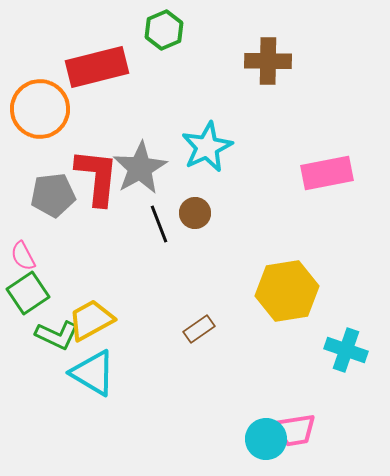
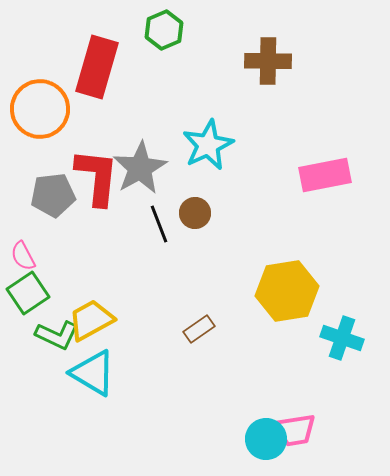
red rectangle: rotated 60 degrees counterclockwise
cyan star: moved 1 px right, 2 px up
pink rectangle: moved 2 px left, 2 px down
cyan cross: moved 4 px left, 12 px up
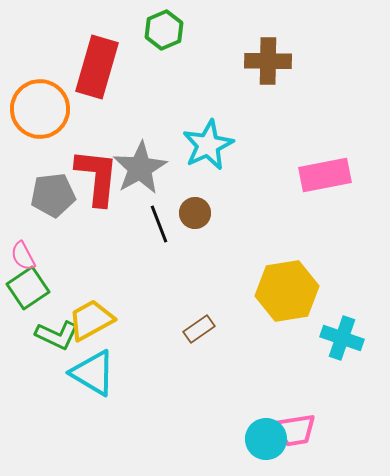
green square: moved 5 px up
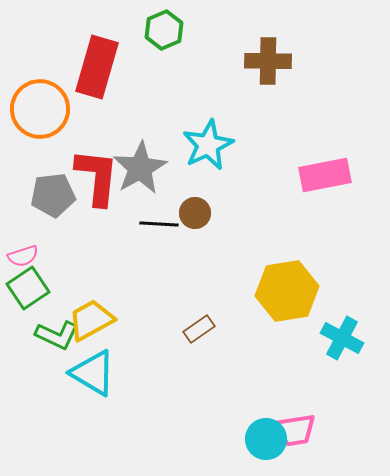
black line: rotated 66 degrees counterclockwise
pink semicircle: rotated 80 degrees counterclockwise
cyan cross: rotated 9 degrees clockwise
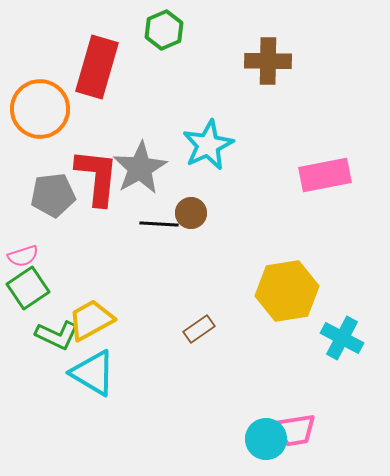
brown circle: moved 4 px left
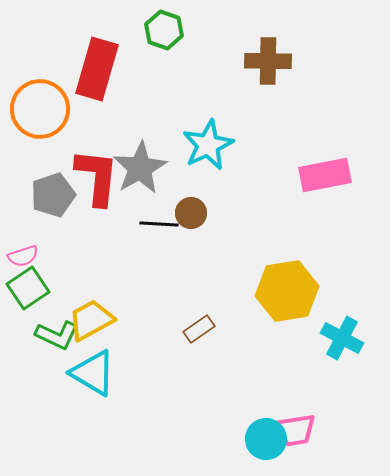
green hexagon: rotated 18 degrees counterclockwise
red rectangle: moved 2 px down
gray pentagon: rotated 12 degrees counterclockwise
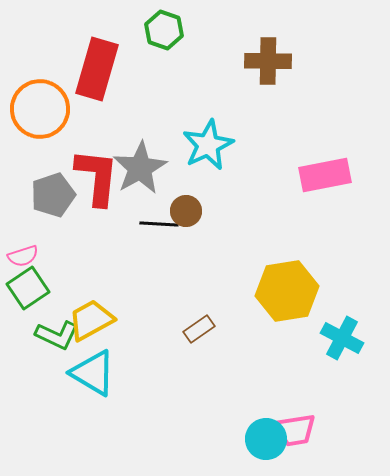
brown circle: moved 5 px left, 2 px up
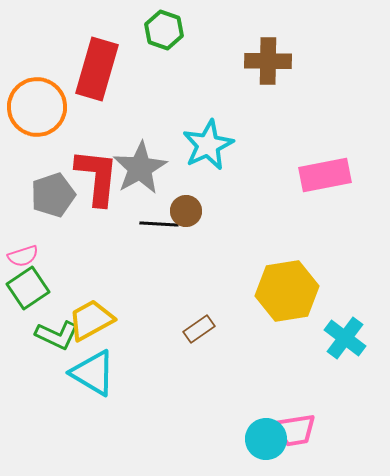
orange circle: moved 3 px left, 2 px up
cyan cross: moved 3 px right; rotated 9 degrees clockwise
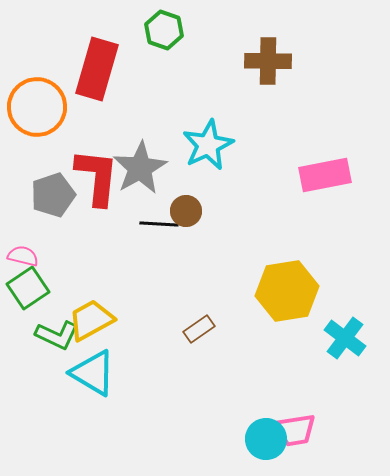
pink semicircle: rotated 148 degrees counterclockwise
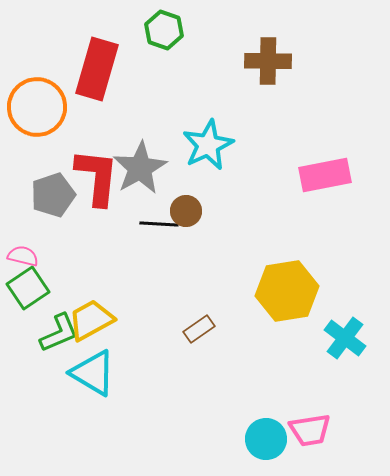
green L-shape: moved 2 px right, 2 px up; rotated 48 degrees counterclockwise
pink trapezoid: moved 15 px right
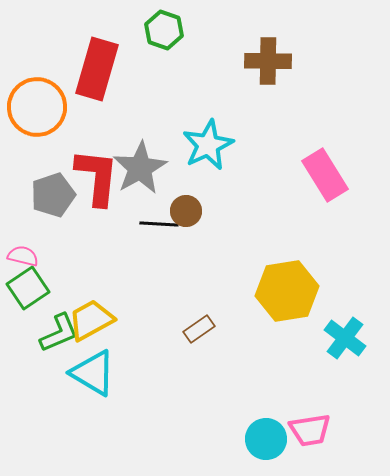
pink rectangle: rotated 69 degrees clockwise
